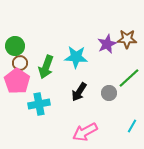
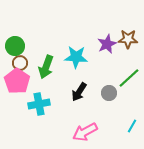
brown star: moved 1 px right
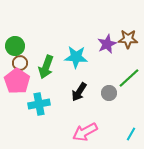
cyan line: moved 1 px left, 8 px down
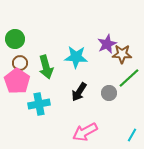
brown star: moved 6 px left, 15 px down
green circle: moved 7 px up
green arrow: rotated 35 degrees counterclockwise
cyan line: moved 1 px right, 1 px down
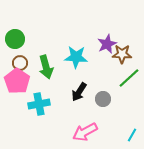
gray circle: moved 6 px left, 6 px down
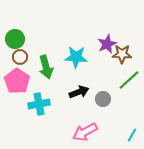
brown circle: moved 6 px up
green line: moved 2 px down
black arrow: rotated 144 degrees counterclockwise
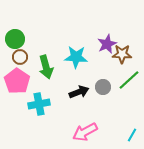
gray circle: moved 12 px up
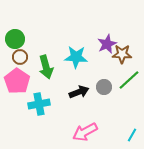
gray circle: moved 1 px right
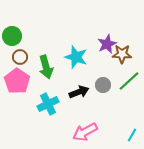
green circle: moved 3 px left, 3 px up
cyan star: rotated 15 degrees clockwise
green line: moved 1 px down
gray circle: moved 1 px left, 2 px up
cyan cross: moved 9 px right; rotated 15 degrees counterclockwise
